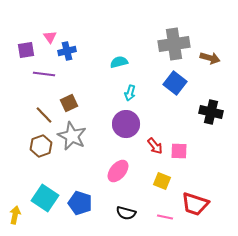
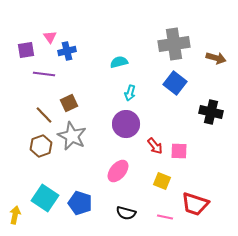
brown arrow: moved 6 px right
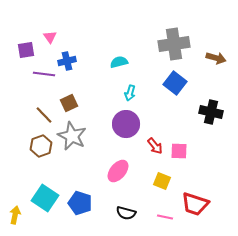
blue cross: moved 10 px down
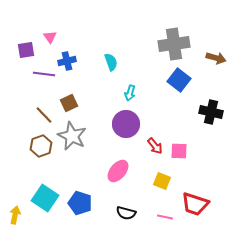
cyan semicircle: moved 8 px left; rotated 84 degrees clockwise
blue square: moved 4 px right, 3 px up
